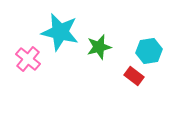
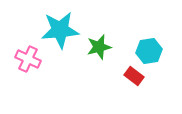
cyan star: moved 2 px up; rotated 18 degrees counterclockwise
pink cross: rotated 15 degrees counterclockwise
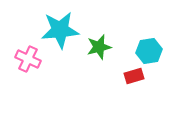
red rectangle: rotated 54 degrees counterclockwise
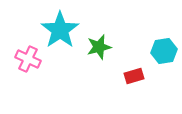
cyan star: rotated 30 degrees counterclockwise
cyan hexagon: moved 15 px right
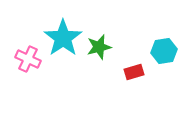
cyan star: moved 3 px right, 8 px down
red rectangle: moved 4 px up
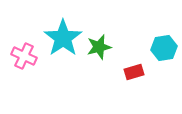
cyan hexagon: moved 3 px up
pink cross: moved 4 px left, 3 px up
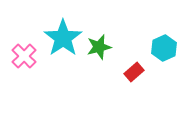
cyan hexagon: rotated 15 degrees counterclockwise
pink cross: rotated 20 degrees clockwise
red rectangle: rotated 24 degrees counterclockwise
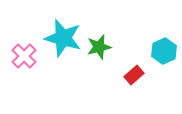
cyan star: rotated 21 degrees counterclockwise
cyan hexagon: moved 3 px down
red rectangle: moved 3 px down
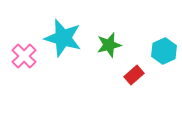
green star: moved 10 px right, 2 px up
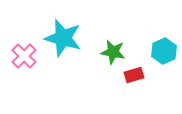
green star: moved 4 px right, 7 px down; rotated 25 degrees clockwise
red rectangle: rotated 24 degrees clockwise
